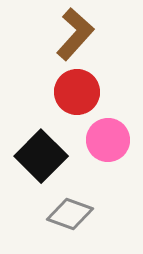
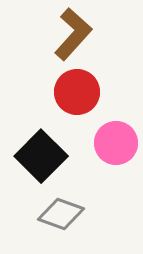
brown L-shape: moved 2 px left
pink circle: moved 8 px right, 3 px down
gray diamond: moved 9 px left
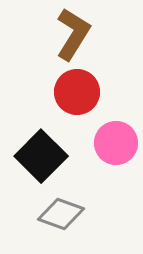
brown L-shape: rotated 10 degrees counterclockwise
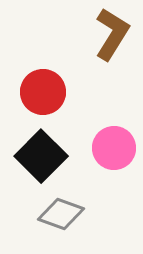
brown L-shape: moved 39 px right
red circle: moved 34 px left
pink circle: moved 2 px left, 5 px down
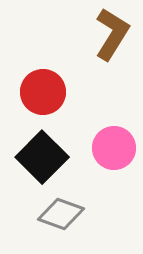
black square: moved 1 px right, 1 px down
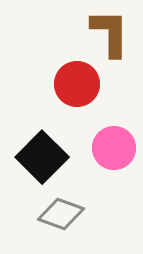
brown L-shape: moved 2 px left, 1 px up; rotated 32 degrees counterclockwise
red circle: moved 34 px right, 8 px up
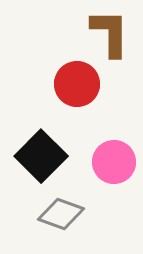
pink circle: moved 14 px down
black square: moved 1 px left, 1 px up
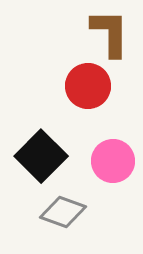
red circle: moved 11 px right, 2 px down
pink circle: moved 1 px left, 1 px up
gray diamond: moved 2 px right, 2 px up
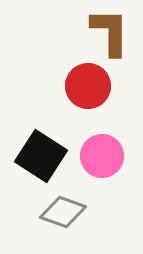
brown L-shape: moved 1 px up
black square: rotated 12 degrees counterclockwise
pink circle: moved 11 px left, 5 px up
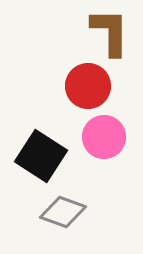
pink circle: moved 2 px right, 19 px up
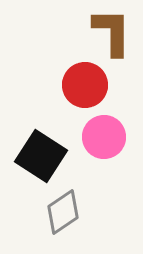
brown L-shape: moved 2 px right
red circle: moved 3 px left, 1 px up
gray diamond: rotated 54 degrees counterclockwise
